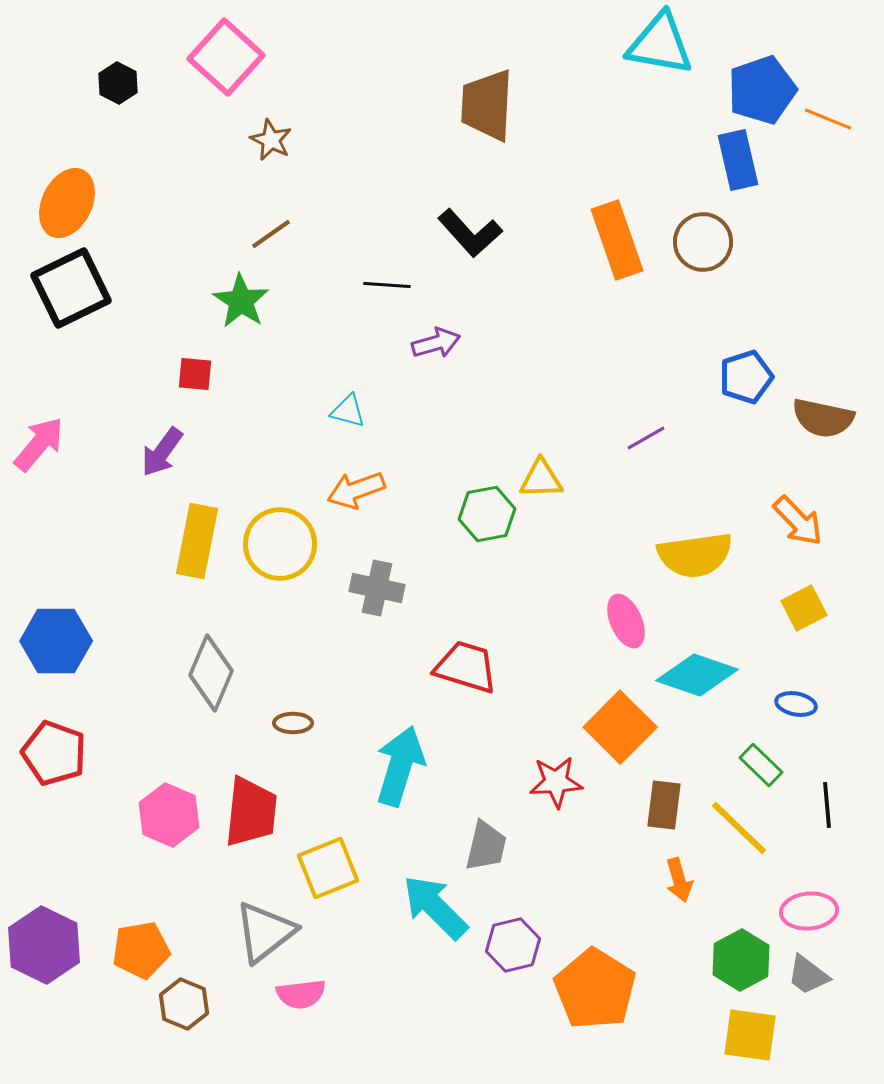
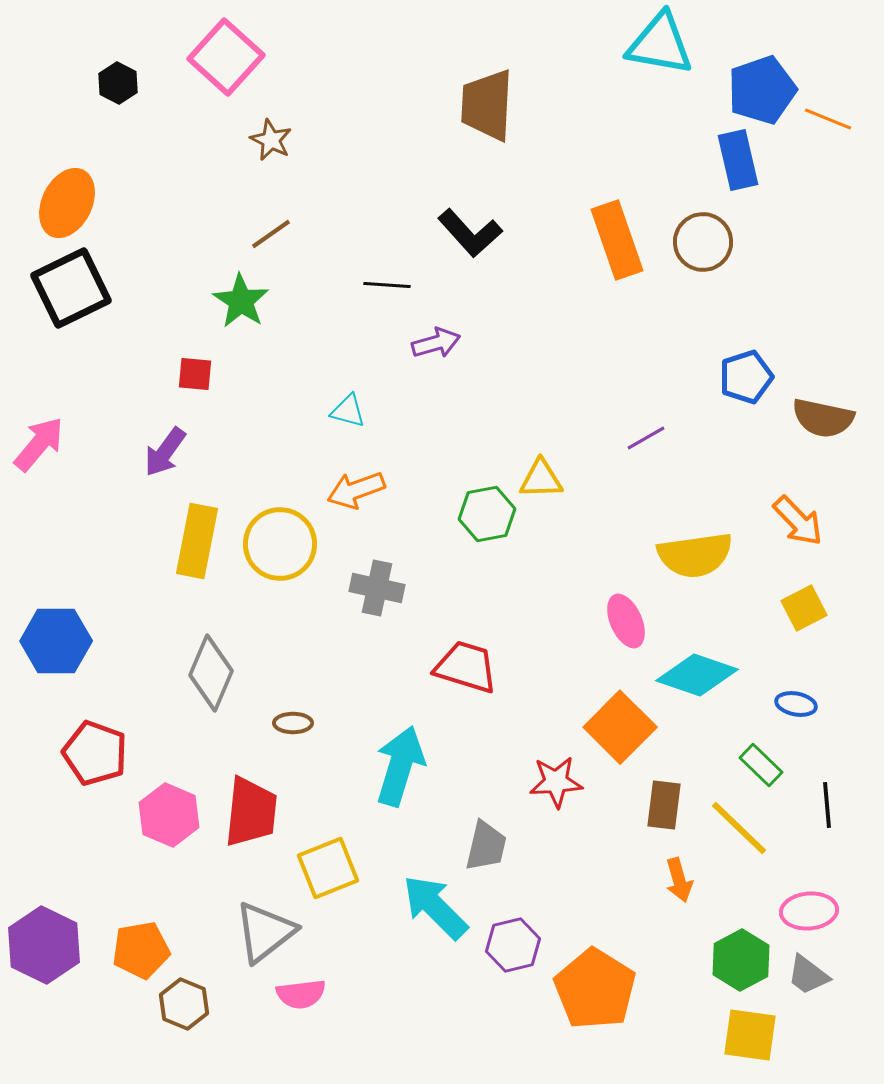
purple arrow at (162, 452): moved 3 px right
red pentagon at (54, 753): moved 41 px right
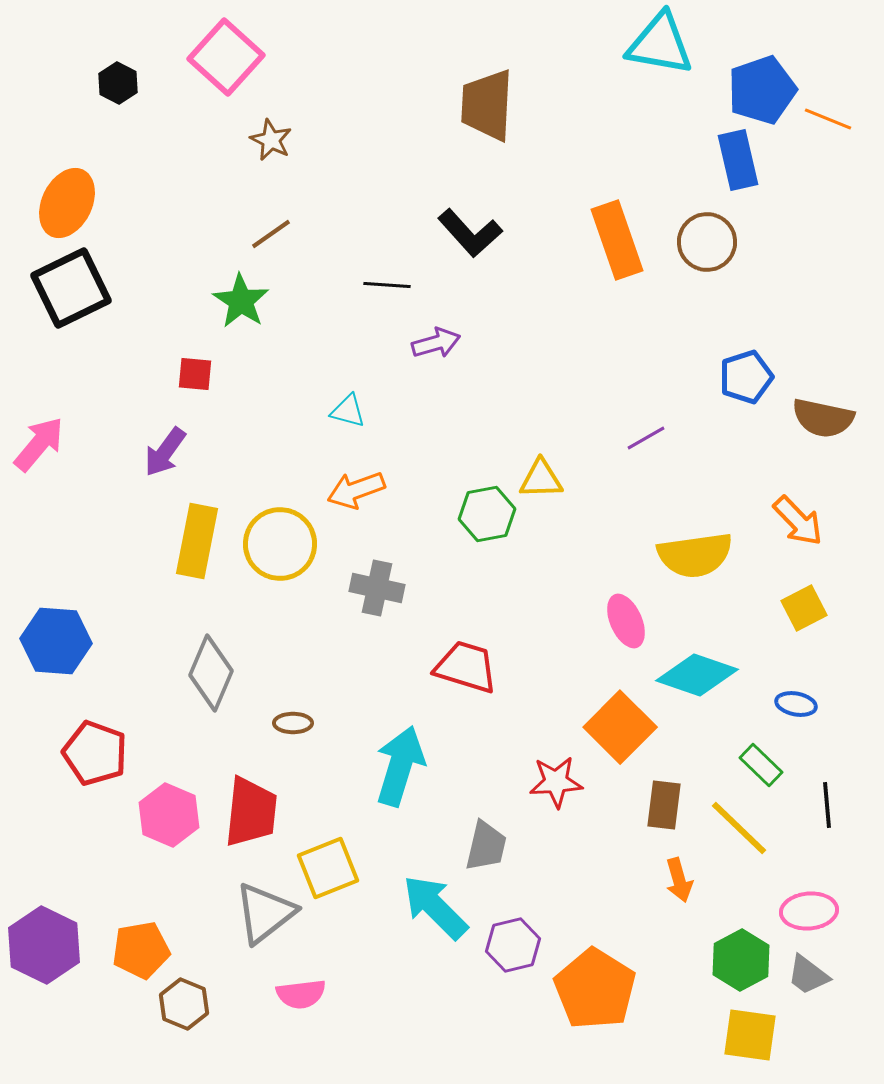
brown circle at (703, 242): moved 4 px right
blue hexagon at (56, 641): rotated 4 degrees clockwise
gray triangle at (265, 932): moved 19 px up
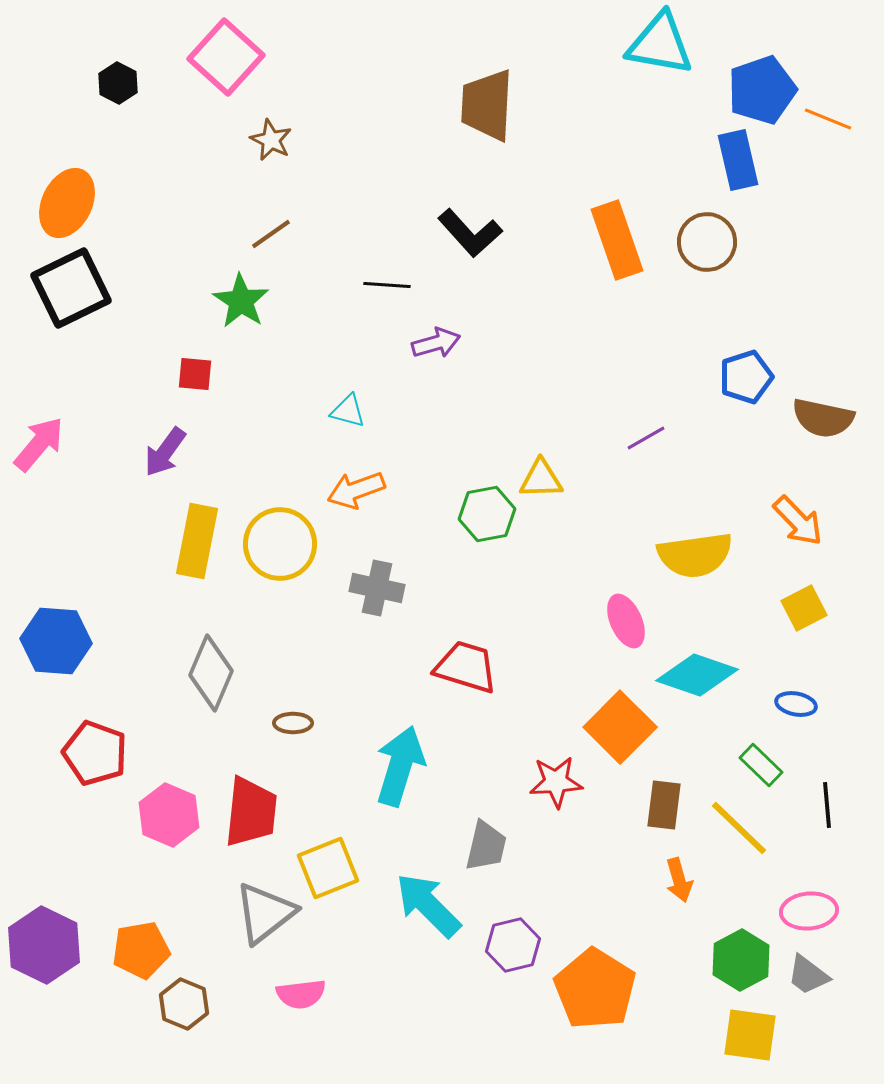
cyan arrow at (435, 907): moved 7 px left, 2 px up
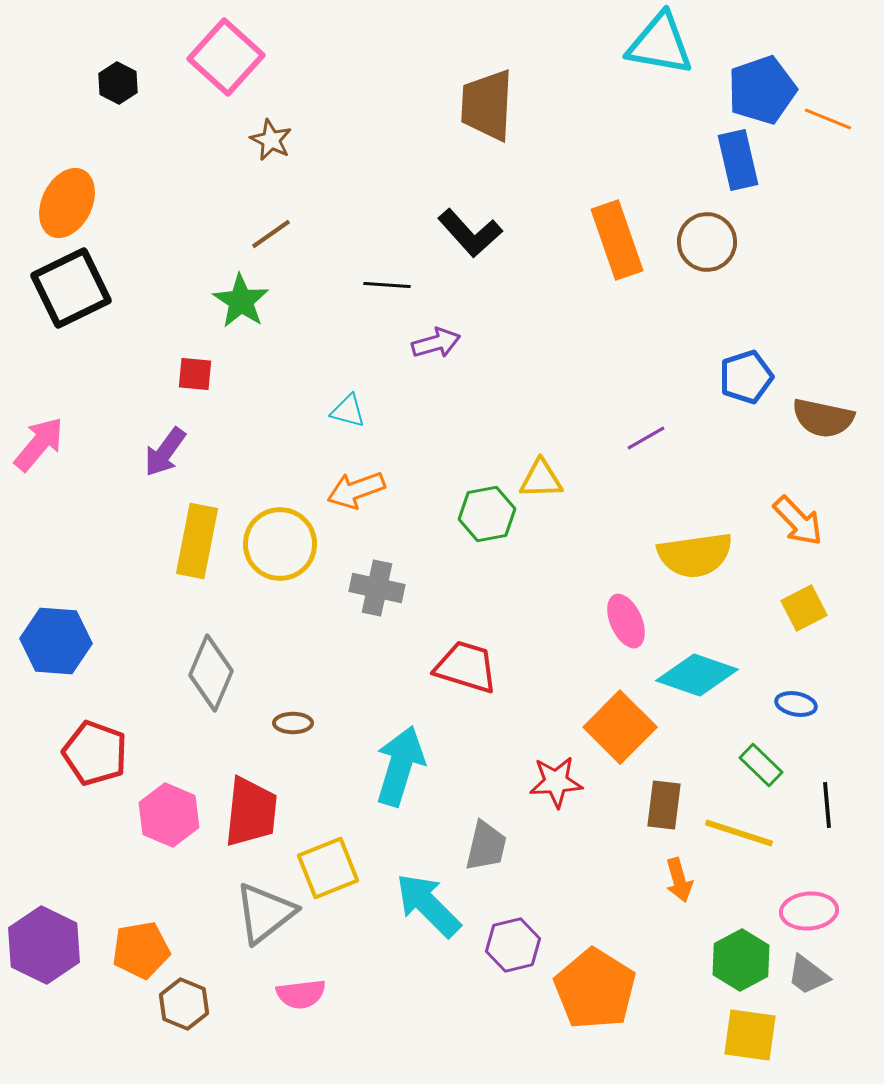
yellow line at (739, 828): moved 5 px down; rotated 26 degrees counterclockwise
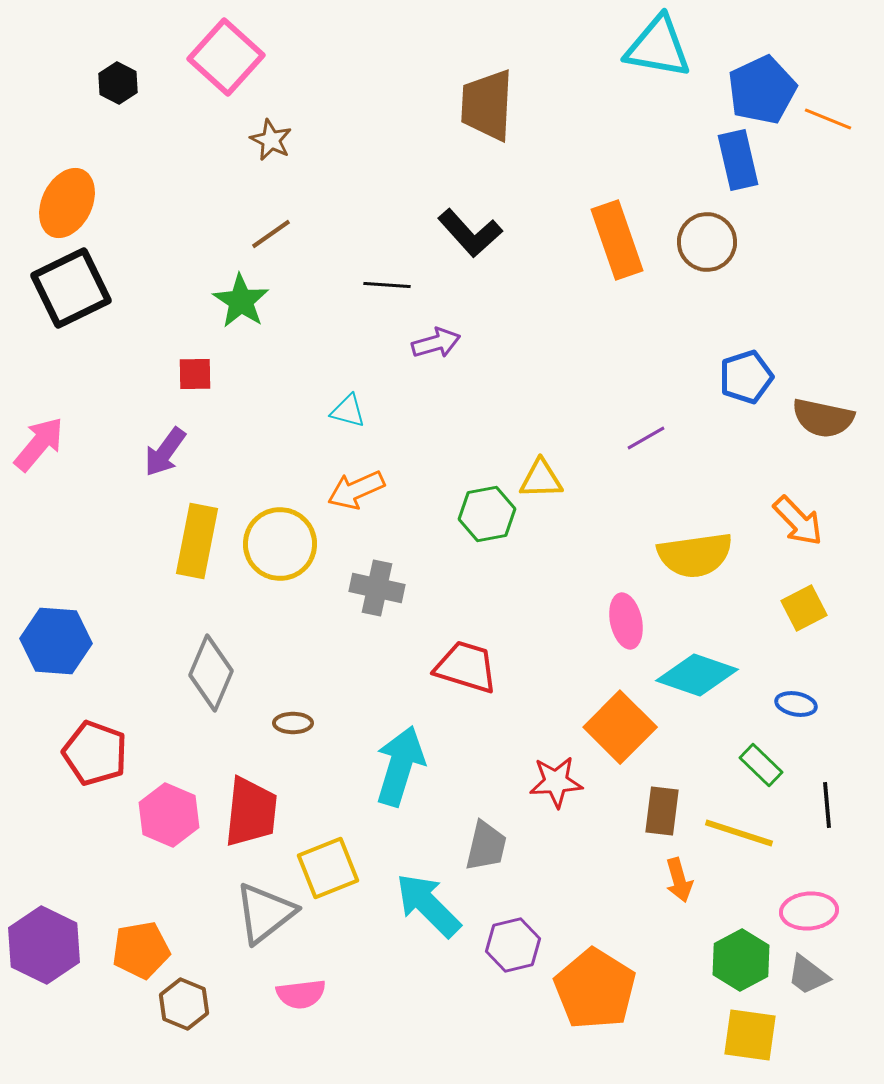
cyan triangle at (660, 44): moved 2 px left, 3 px down
blue pentagon at (762, 90): rotated 6 degrees counterclockwise
red square at (195, 374): rotated 6 degrees counterclockwise
orange arrow at (356, 490): rotated 4 degrees counterclockwise
pink ellipse at (626, 621): rotated 12 degrees clockwise
brown rectangle at (664, 805): moved 2 px left, 6 px down
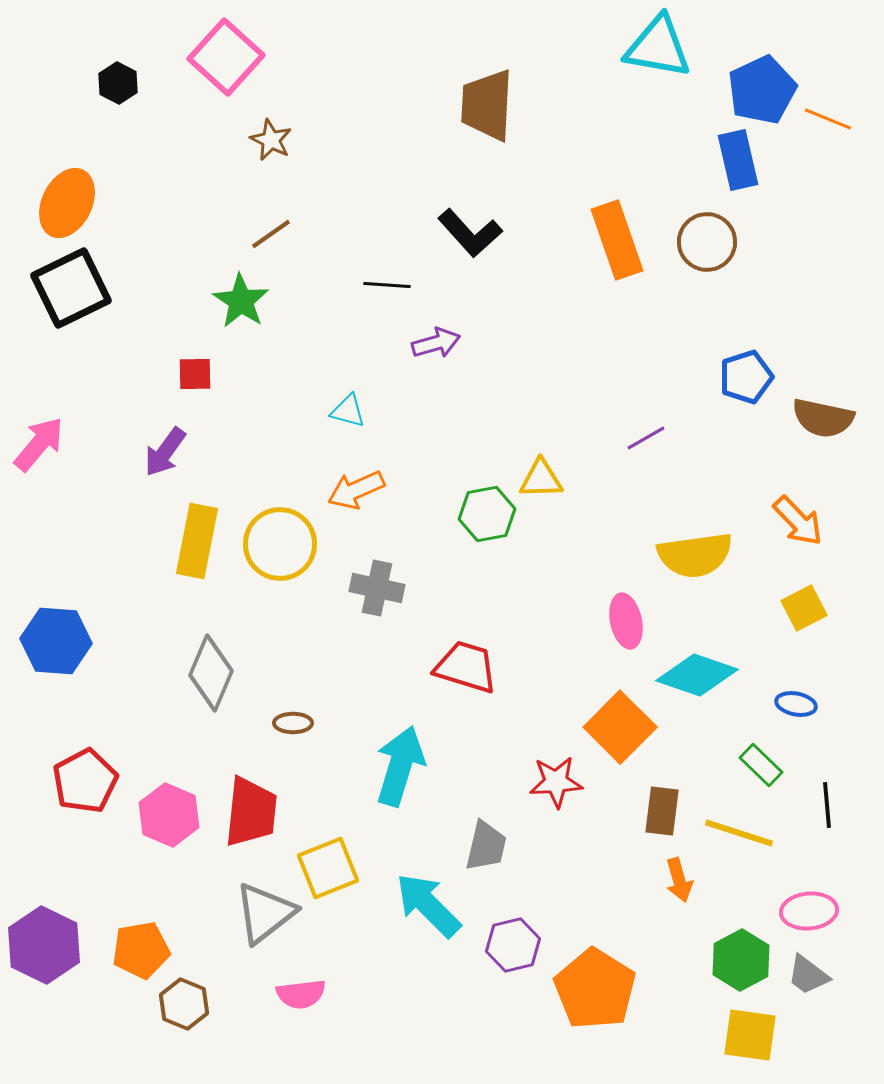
red pentagon at (95, 753): moved 10 px left, 28 px down; rotated 24 degrees clockwise
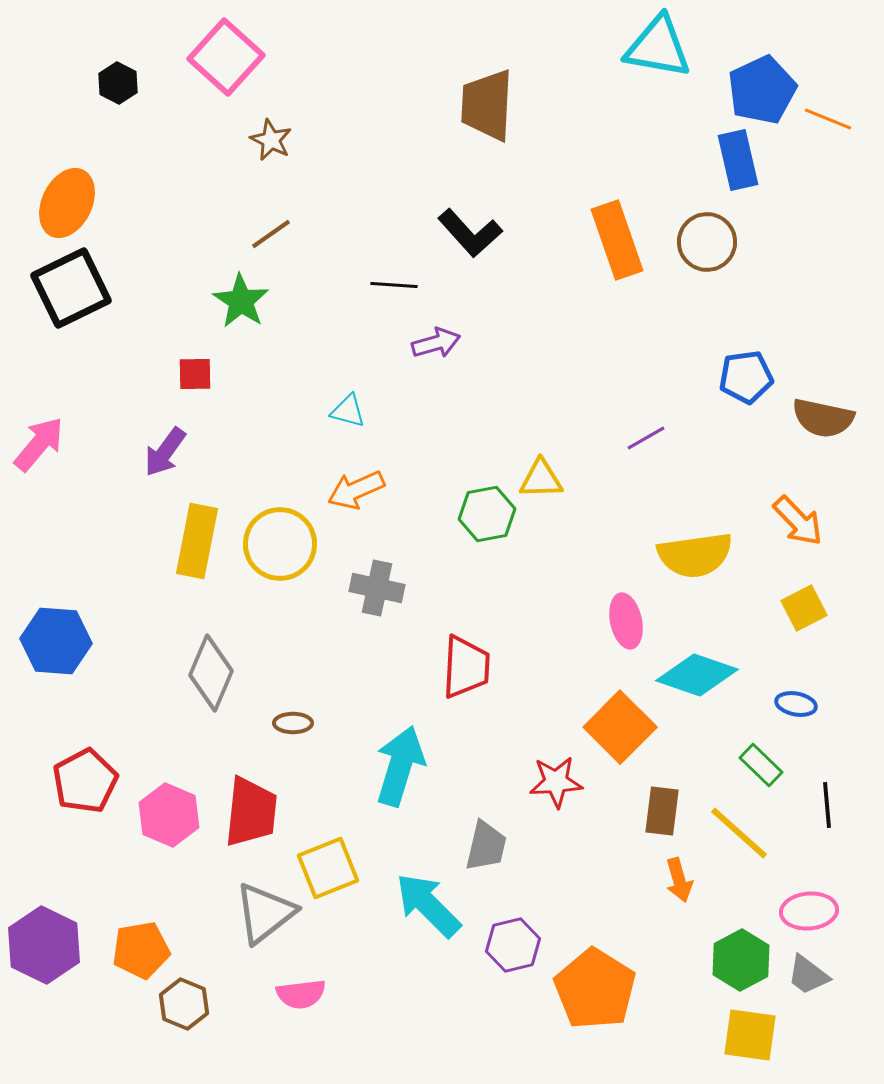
black line at (387, 285): moved 7 px right
blue pentagon at (746, 377): rotated 10 degrees clockwise
red trapezoid at (466, 667): rotated 76 degrees clockwise
yellow line at (739, 833): rotated 24 degrees clockwise
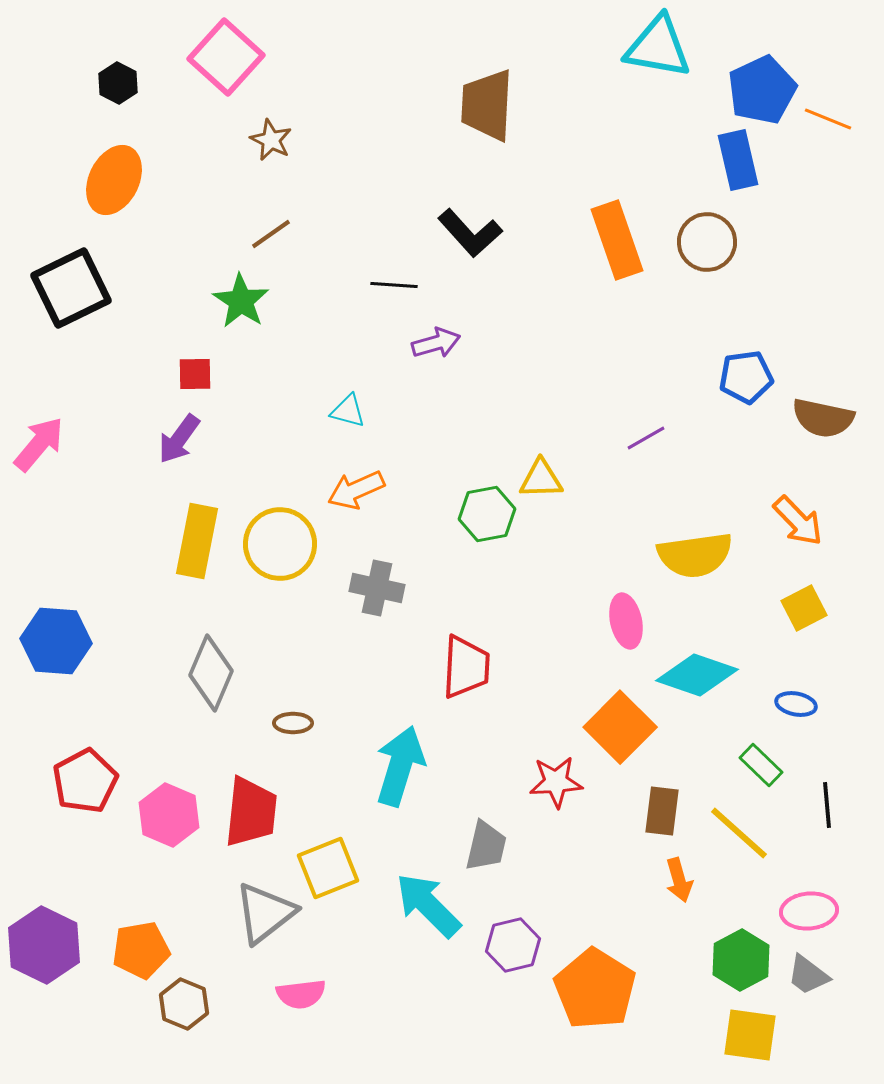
orange ellipse at (67, 203): moved 47 px right, 23 px up
purple arrow at (165, 452): moved 14 px right, 13 px up
